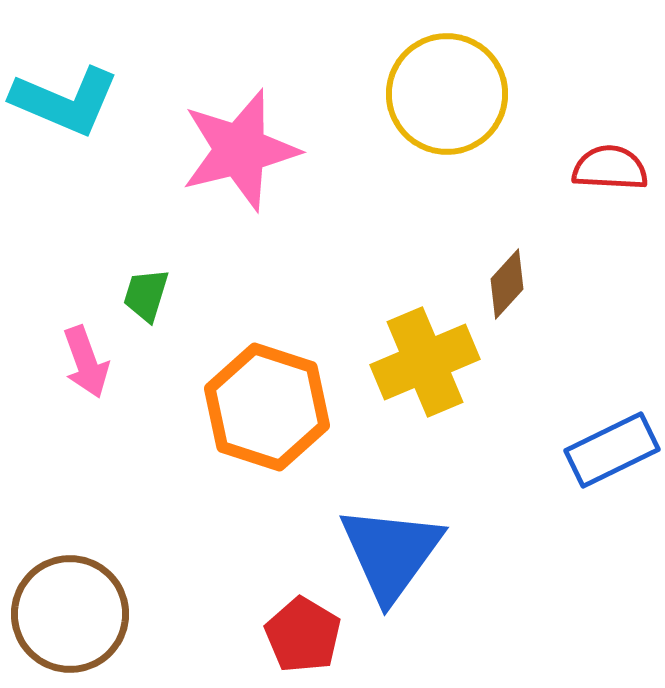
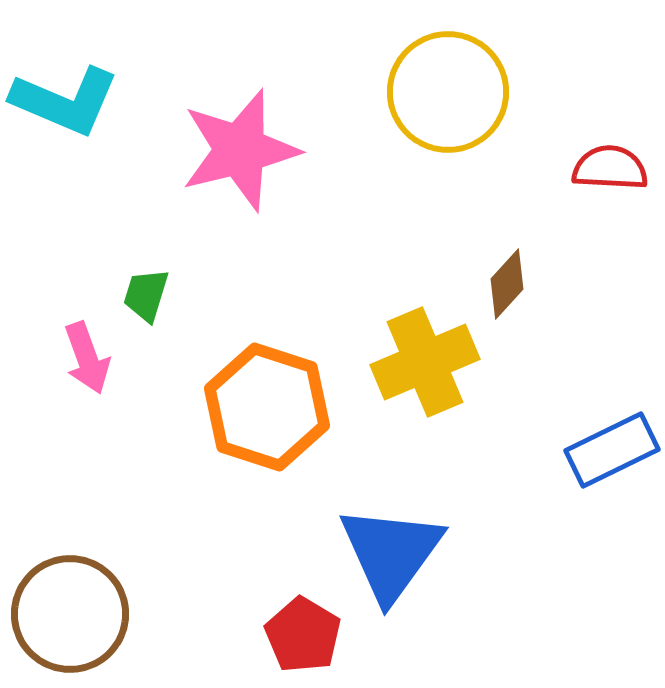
yellow circle: moved 1 px right, 2 px up
pink arrow: moved 1 px right, 4 px up
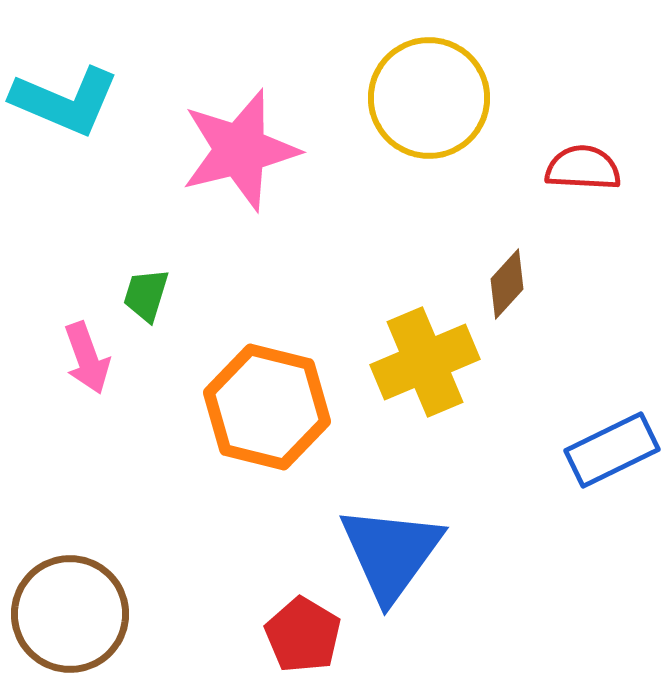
yellow circle: moved 19 px left, 6 px down
red semicircle: moved 27 px left
orange hexagon: rotated 4 degrees counterclockwise
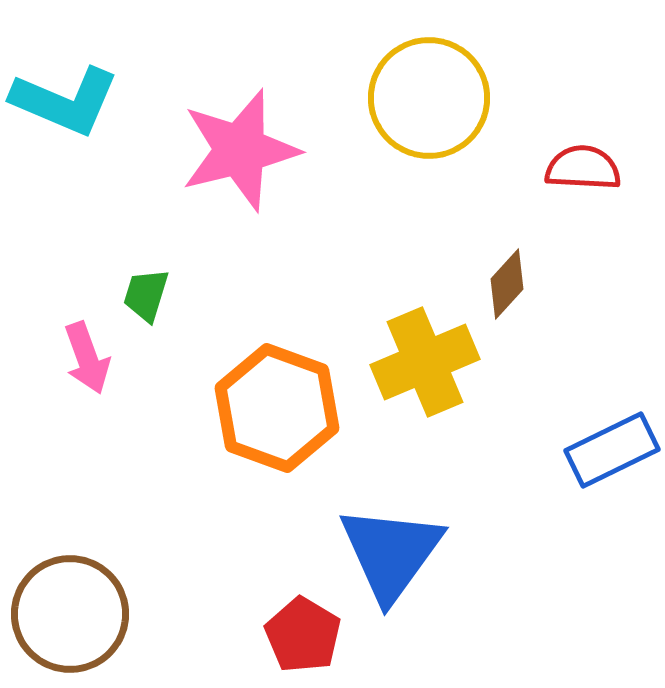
orange hexagon: moved 10 px right, 1 px down; rotated 6 degrees clockwise
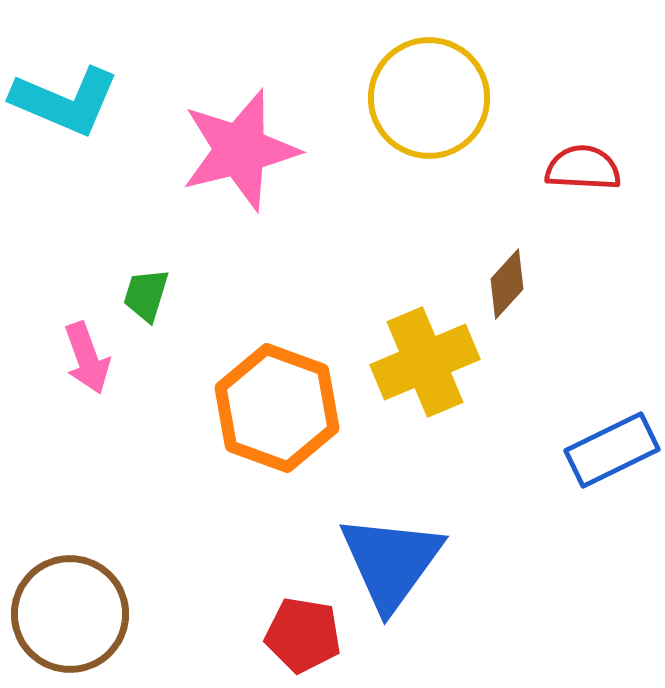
blue triangle: moved 9 px down
red pentagon: rotated 22 degrees counterclockwise
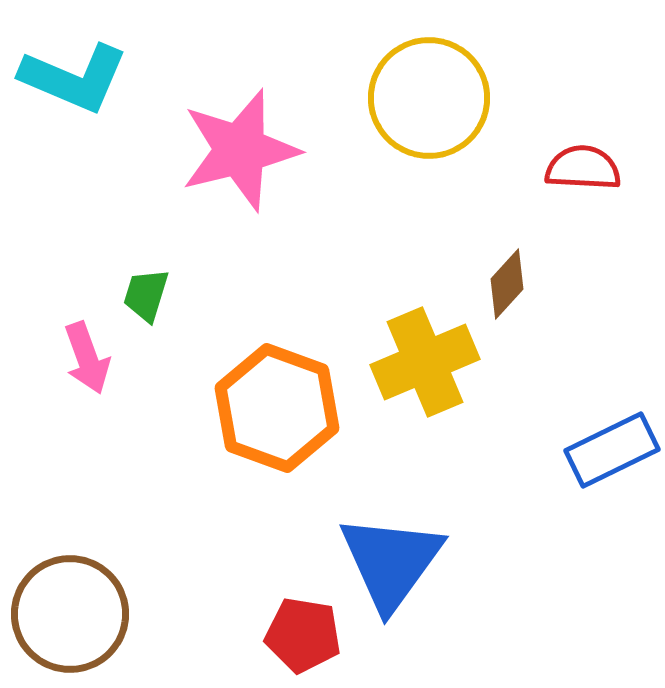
cyan L-shape: moved 9 px right, 23 px up
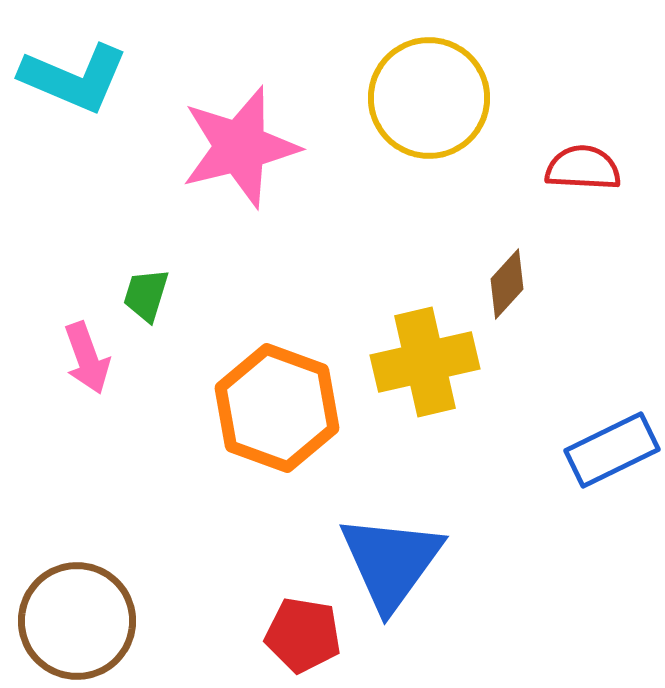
pink star: moved 3 px up
yellow cross: rotated 10 degrees clockwise
brown circle: moved 7 px right, 7 px down
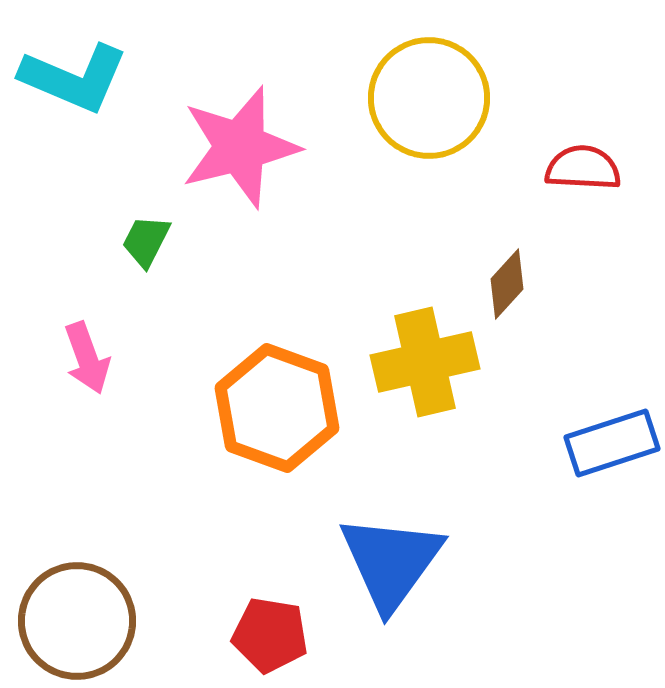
green trapezoid: moved 54 px up; rotated 10 degrees clockwise
blue rectangle: moved 7 px up; rotated 8 degrees clockwise
red pentagon: moved 33 px left
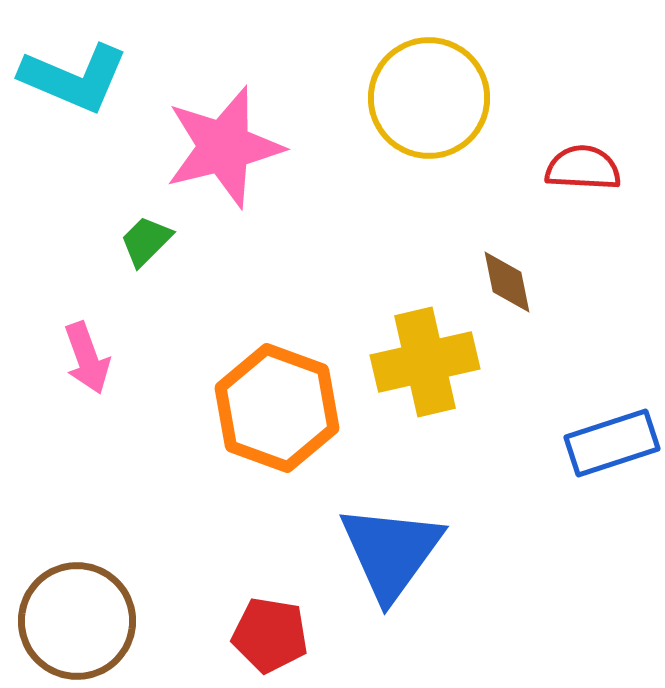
pink star: moved 16 px left
green trapezoid: rotated 18 degrees clockwise
brown diamond: moved 2 px up; rotated 54 degrees counterclockwise
blue triangle: moved 10 px up
